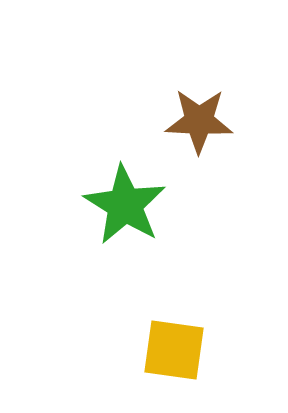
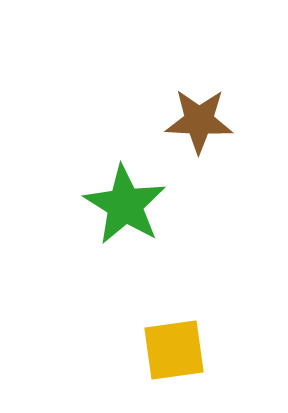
yellow square: rotated 16 degrees counterclockwise
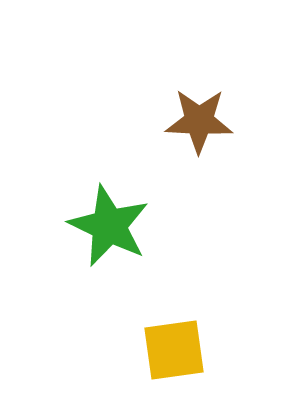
green star: moved 16 px left, 21 px down; rotated 6 degrees counterclockwise
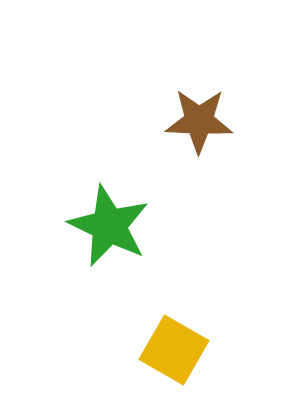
yellow square: rotated 38 degrees clockwise
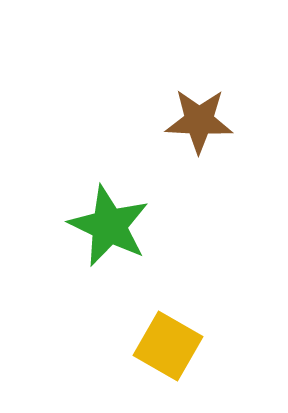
yellow square: moved 6 px left, 4 px up
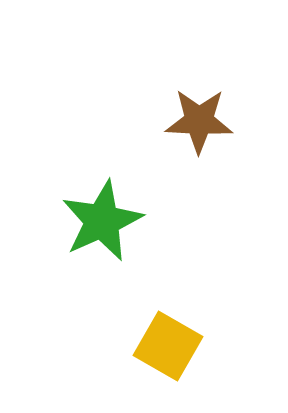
green star: moved 7 px left, 5 px up; rotated 22 degrees clockwise
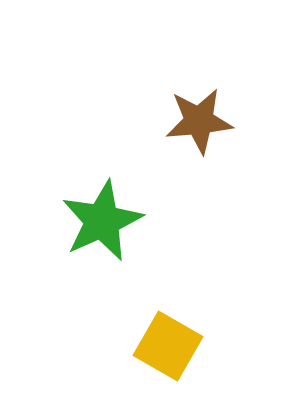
brown star: rotated 8 degrees counterclockwise
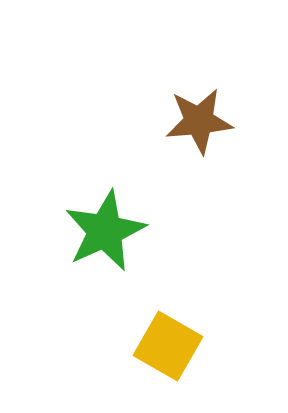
green star: moved 3 px right, 10 px down
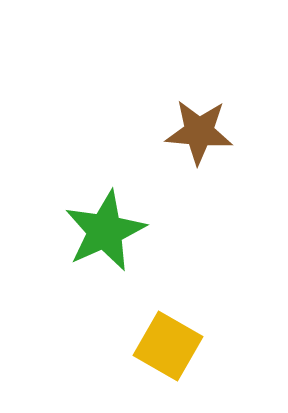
brown star: moved 11 px down; rotated 10 degrees clockwise
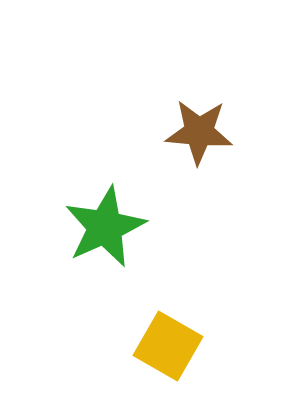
green star: moved 4 px up
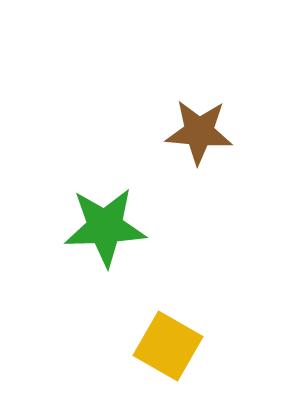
green star: rotated 22 degrees clockwise
